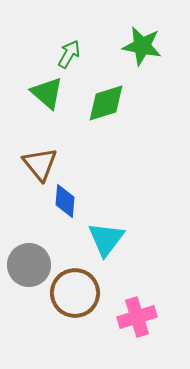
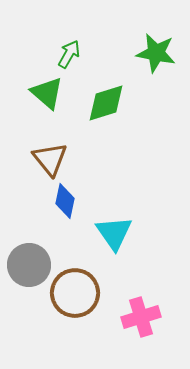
green star: moved 14 px right, 7 px down
brown triangle: moved 10 px right, 5 px up
blue diamond: rotated 8 degrees clockwise
cyan triangle: moved 8 px right, 6 px up; rotated 12 degrees counterclockwise
pink cross: moved 4 px right
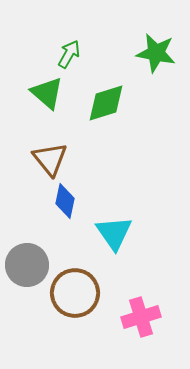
gray circle: moved 2 px left
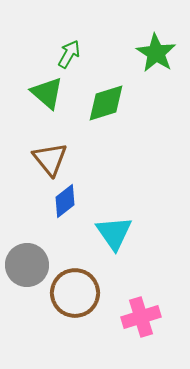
green star: rotated 21 degrees clockwise
blue diamond: rotated 40 degrees clockwise
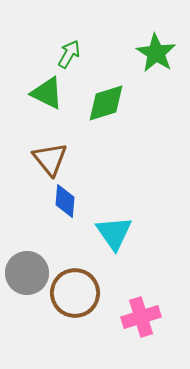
green triangle: rotated 15 degrees counterclockwise
blue diamond: rotated 48 degrees counterclockwise
gray circle: moved 8 px down
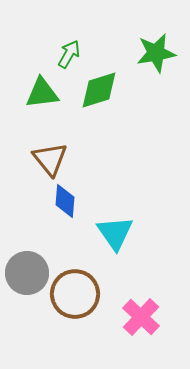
green star: rotated 30 degrees clockwise
green triangle: moved 5 px left; rotated 33 degrees counterclockwise
green diamond: moved 7 px left, 13 px up
cyan triangle: moved 1 px right
brown circle: moved 1 px down
pink cross: rotated 30 degrees counterclockwise
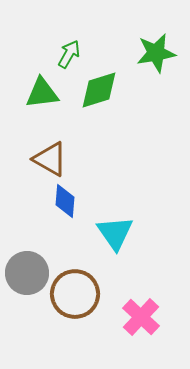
brown triangle: rotated 21 degrees counterclockwise
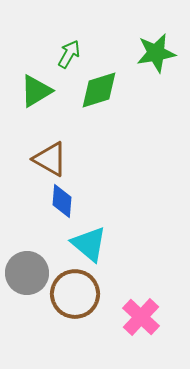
green triangle: moved 6 px left, 2 px up; rotated 24 degrees counterclockwise
blue diamond: moved 3 px left
cyan triangle: moved 26 px left, 11 px down; rotated 15 degrees counterclockwise
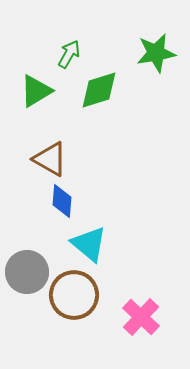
gray circle: moved 1 px up
brown circle: moved 1 px left, 1 px down
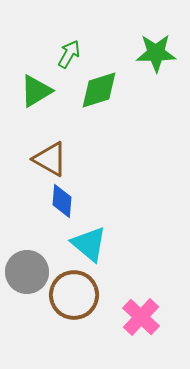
green star: rotated 9 degrees clockwise
